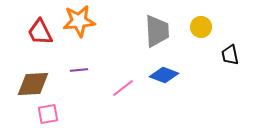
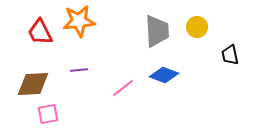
yellow circle: moved 4 px left
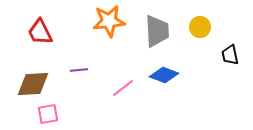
orange star: moved 30 px right
yellow circle: moved 3 px right
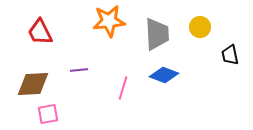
gray trapezoid: moved 3 px down
pink line: rotated 35 degrees counterclockwise
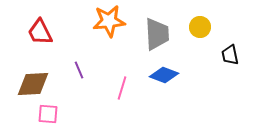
purple line: rotated 72 degrees clockwise
pink line: moved 1 px left
pink square: rotated 15 degrees clockwise
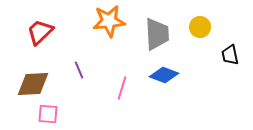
red trapezoid: rotated 72 degrees clockwise
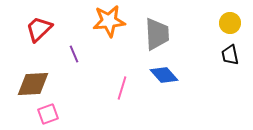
yellow circle: moved 30 px right, 4 px up
red trapezoid: moved 1 px left, 3 px up
purple line: moved 5 px left, 16 px up
blue diamond: rotated 28 degrees clockwise
pink square: rotated 25 degrees counterclockwise
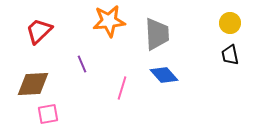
red trapezoid: moved 2 px down
purple line: moved 8 px right, 10 px down
pink square: rotated 10 degrees clockwise
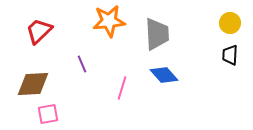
black trapezoid: rotated 15 degrees clockwise
